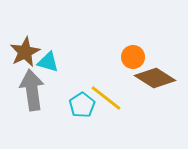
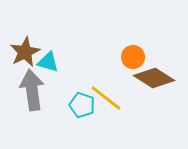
brown diamond: moved 1 px left
cyan pentagon: rotated 20 degrees counterclockwise
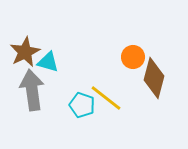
brown diamond: rotated 72 degrees clockwise
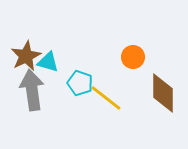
brown star: moved 1 px right, 4 px down
brown diamond: moved 9 px right, 15 px down; rotated 15 degrees counterclockwise
cyan pentagon: moved 2 px left, 22 px up
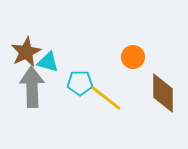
brown star: moved 4 px up
cyan pentagon: rotated 20 degrees counterclockwise
gray arrow: moved 3 px up; rotated 6 degrees clockwise
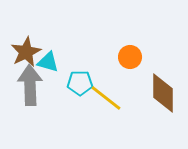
orange circle: moved 3 px left
gray arrow: moved 2 px left, 2 px up
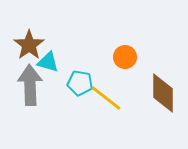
brown star: moved 3 px right, 7 px up; rotated 8 degrees counterclockwise
orange circle: moved 5 px left
cyan pentagon: rotated 10 degrees clockwise
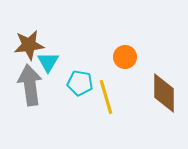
brown star: rotated 28 degrees clockwise
cyan triangle: rotated 45 degrees clockwise
gray arrow: rotated 6 degrees counterclockwise
brown diamond: moved 1 px right
yellow line: moved 1 px up; rotated 36 degrees clockwise
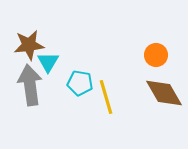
orange circle: moved 31 px right, 2 px up
brown diamond: rotated 30 degrees counterclockwise
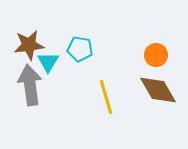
cyan pentagon: moved 34 px up
brown diamond: moved 6 px left, 3 px up
